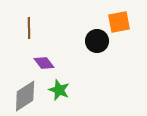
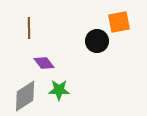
green star: rotated 20 degrees counterclockwise
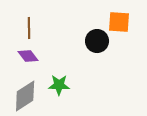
orange square: rotated 15 degrees clockwise
purple diamond: moved 16 px left, 7 px up
green star: moved 5 px up
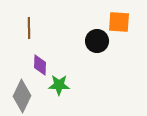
purple diamond: moved 12 px right, 9 px down; rotated 40 degrees clockwise
gray diamond: moved 3 px left; rotated 32 degrees counterclockwise
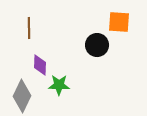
black circle: moved 4 px down
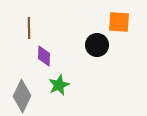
purple diamond: moved 4 px right, 9 px up
green star: rotated 25 degrees counterclockwise
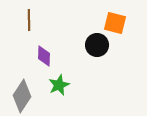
orange square: moved 4 px left, 1 px down; rotated 10 degrees clockwise
brown line: moved 8 px up
gray diamond: rotated 8 degrees clockwise
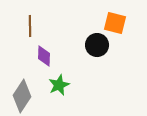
brown line: moved 1 px right, 6 px down
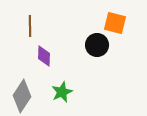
green star: moved 3 px right, 7 px down
